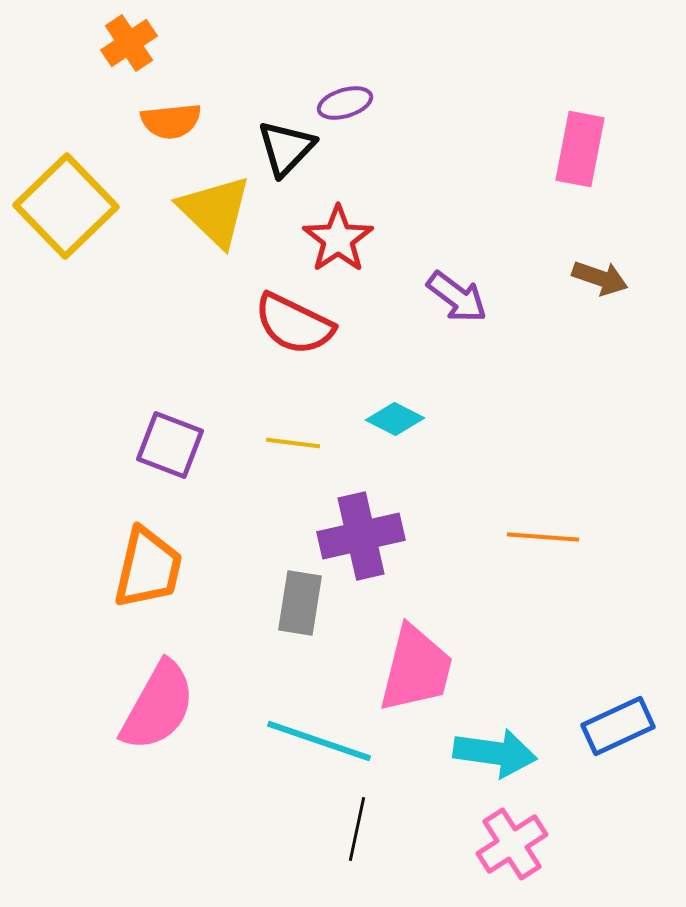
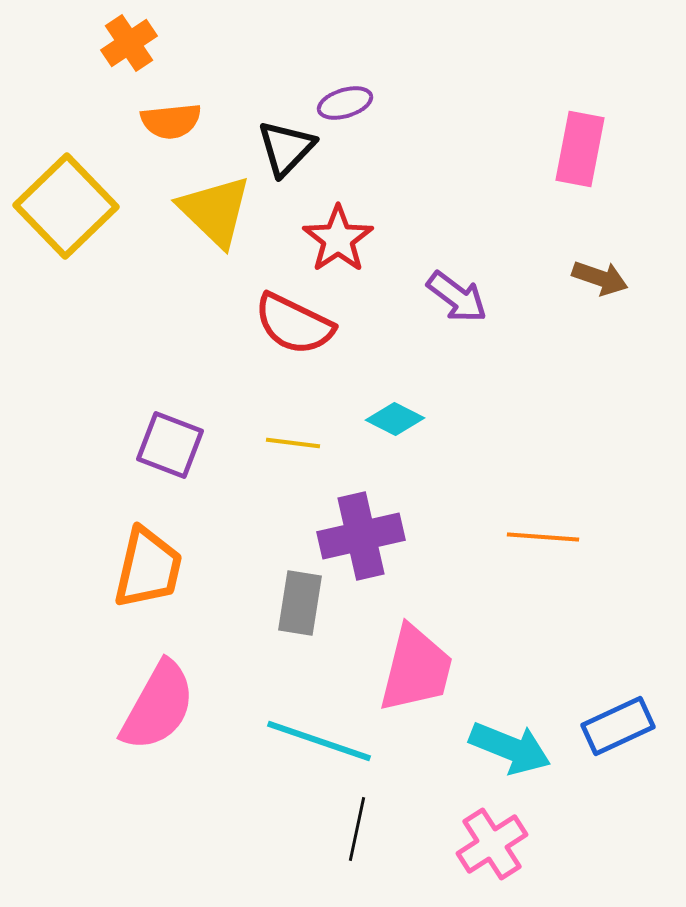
cyan arrow: moved 15 px right, 5 px up; rotated 14 degrees clockwise
pink cross: moved 20 px left
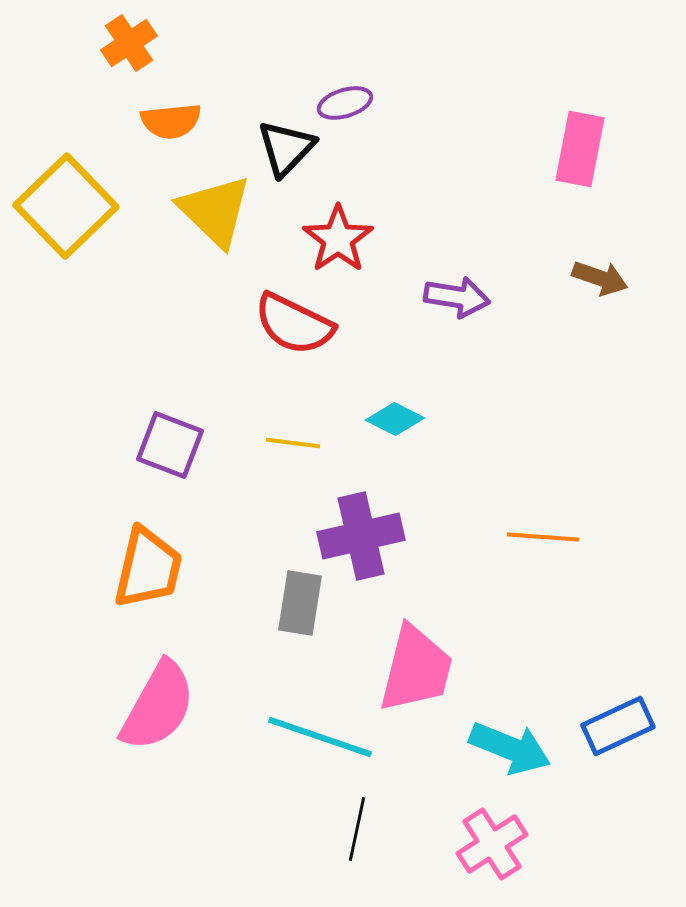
purple arrow: rotated 28 degrees counterclockwise
cyan line: moved 1 px right, 4 px up
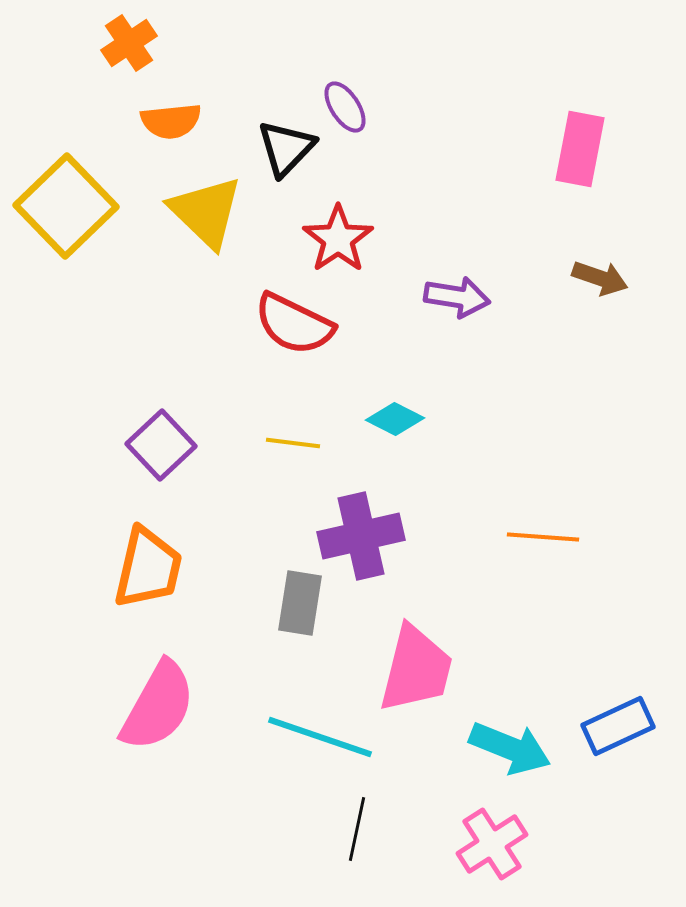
purple ellipse: moved 4 px down; rotated 74 degrees clockwise
yellow triangle: moved 9 px left, 1 px down
purple square: moved 9 px left; rotated 26 degrees clockwise
